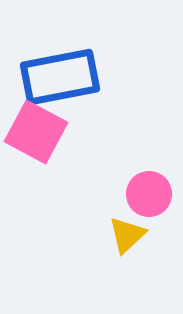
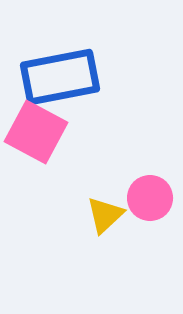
pink circle: moved 1 px right, 4 px down
yellow triangle: moved 22 px left, 20 px up
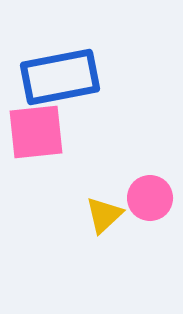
pink square: rotated 34 degrees counterclockwise
yellow triangle: moved 1 px left
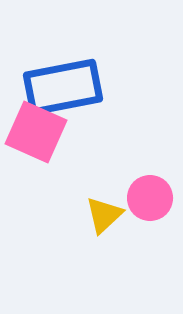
blue rectangle: moved 3 px right, 10 px down
pink square: rotated 30 degrees clockwise
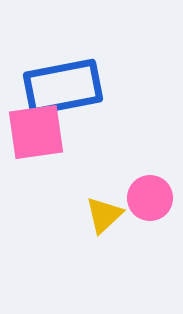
pink square: rotated 32 degrees counterclockwise
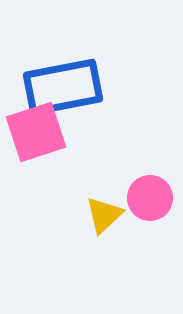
pink square: rotated 10 degrees counterclockwise
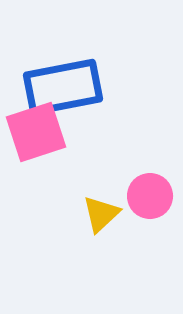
pink circle: moved 2 px up
yellow triangle: moved 3 px left, 1 px up
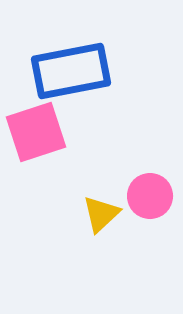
blue rectangle: moved 8 px right, 16 px up
